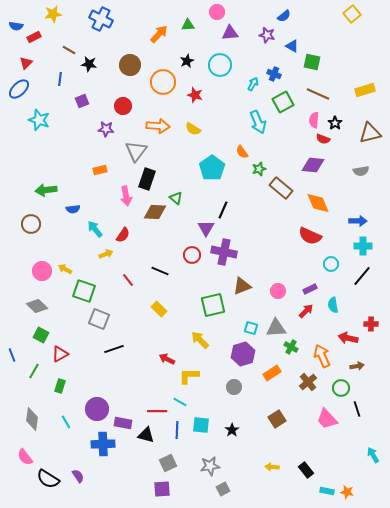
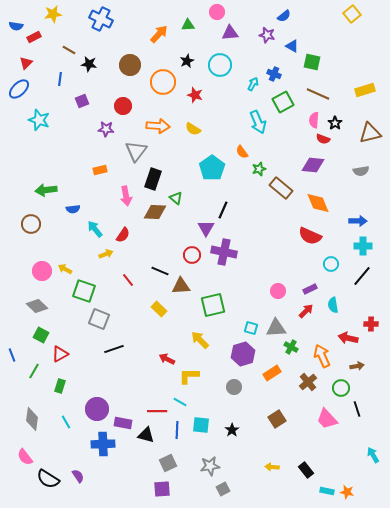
black rectangle at (147, 179): moved 6 px right
brown triangle at (242, 286): moved 61 px left; rotated 18 degrees clockwise
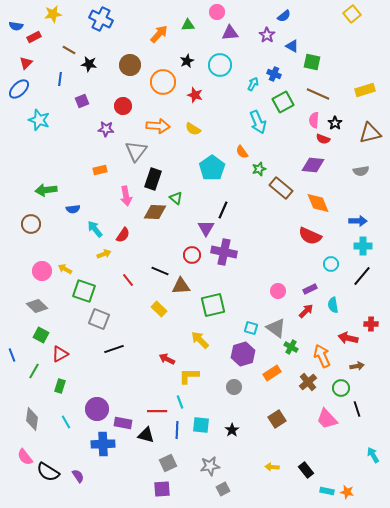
purple star at (267, 35): rotated 21 degrees clockwise
yellow arrow at (106, 254): moved 2 px left
gray triangle at (276, 328): rotated 40 degrees clockwise
cyan line at (180, 402): rotated 40 degrees clockwise
black semicircle at (48, 479): moved 7 px up
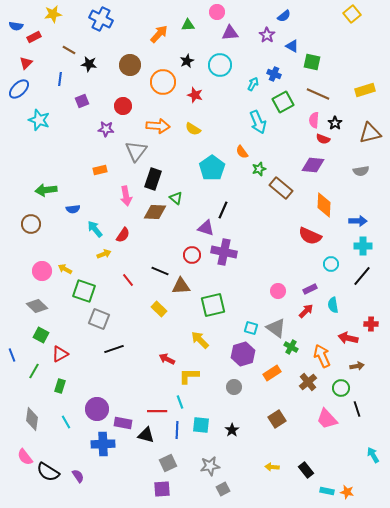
orange diamond at (318, 203): moved 6 px right, 2 px down; rotated 25 degrees clockwise
purple triangle at (206, 228): rotated 42 degrees counterclockwise
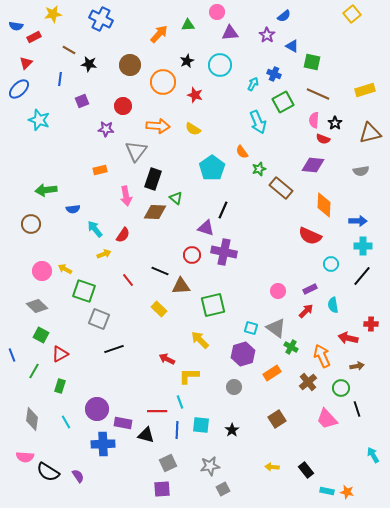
pink semicircle at (25, 457): rotated 48 degrees counterclockwise
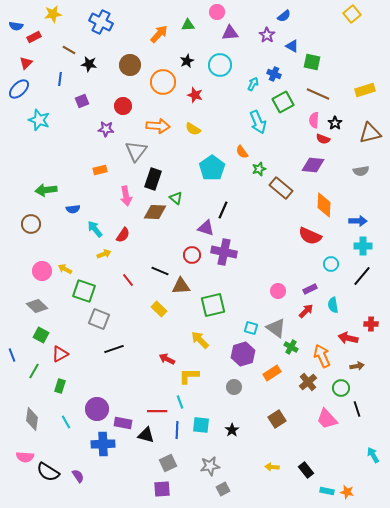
blue cross at (101, 19): moved 3 px down
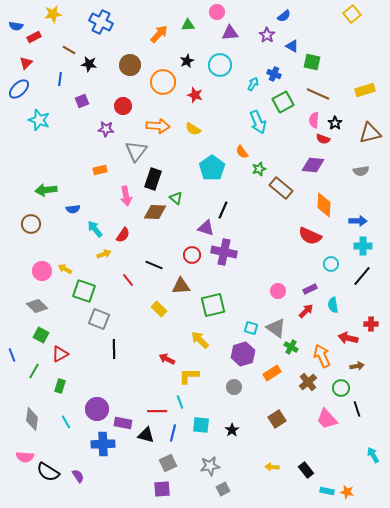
black line at (160, 271): moved 6 px left, 6 px up
black line at (114, 349): rotated 72 degrees counterclockwise
blue line at (177, 430): moved 4 px left, 3 px down; rotated 12 degrees clockwise
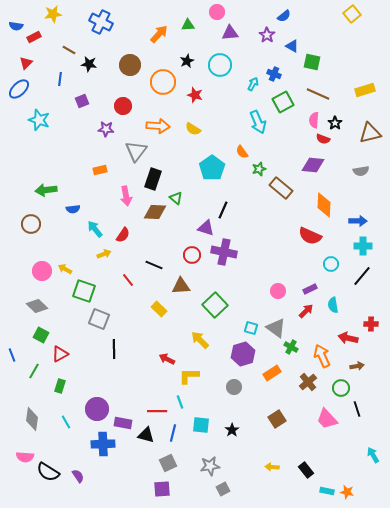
green square at (213, 305): moved 2 px right; rotated 30 degrees counterclockwise
